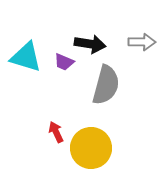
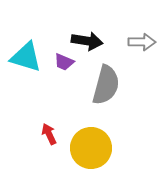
black arrow: moved 3 px left, 3 px up
red arrow: moved 7 px left, 2 px down
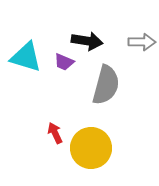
red arrow: moved 6 px right, 1 px up
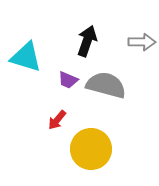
black arrow: rotated 80 degrees counterclockwise
purple trapezoid: moved 4 px right, 18 px down
gray semicircle: rotated 90 degrees counterclockwise
red arrow: moved 2 px right, 13 px up; rotated 115 degrees counterclockwise
yellow circle: moved 1 px down
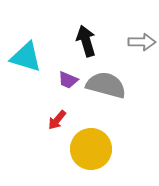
black arrow: moved 1 px left; rotated 36 degrees counterclockwise
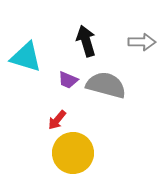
yellow circle: moved 18 px left, 4 px down
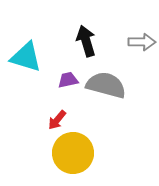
purple trapezoid: rotated 145 degrees clockwise
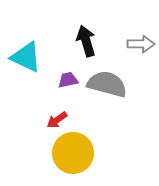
gray arrow: moved 1 px left, 2 px down
cyan triangle: rotated 8 degrees clockwise
gray semicircle: moved 1 px right, 1 px up
red arrow: rotated 15 degrees clockwise
